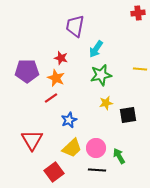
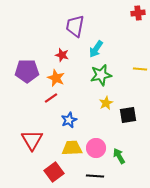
red star: moved 1 px right, 3 px up
yellow star: rotated 16 degrees counterclockwise
yellow trapezoid: rotated 140 degrees counterclockwise
black line: moved 2 px left, 6 px down
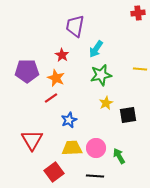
red star: rotated 16 degrees clockwise
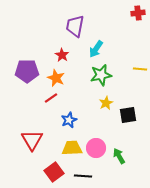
black line: moved 12 px left
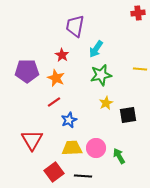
red line: moved 3 px right, 4 px down
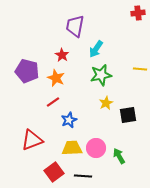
purple pentagon: rotated 15 degrees clockwise
red line: moved 1 px left
red triangle: rotated 40 degrees clockwise
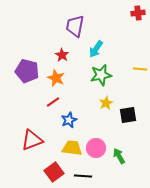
yellow trapezoid: rotated 10 degrees clockwise
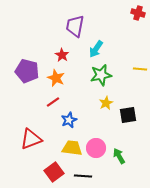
red cross: rotated 24 degrees clockwise
red triangle: moved 1 px left, 1 px up
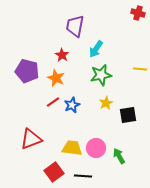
blue star: moved 3 px right, 15 px up
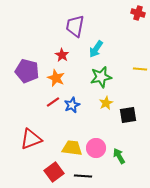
green star: moved 2 px down
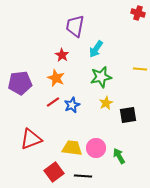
purple pentagon: moved 7 px left, 12 px down; rotated 20 degrees counterclockwise
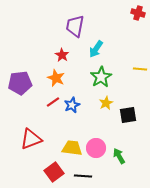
green star: rotated 20 degrees counterclockwise
